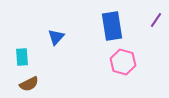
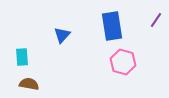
blue triangle: moved 6 px right, 2 px up
brown semicircle: rotated 144 degrees counterclockwise
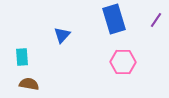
blue rectangle: moved 2 px right, 7 px up; rotated 8 degrees counterclockwise
pink hexagon: rotated 15 degrees counterclockwise
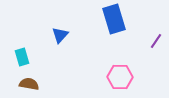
purple line: moved 21 px down
blue triangle: moved 2 px left
cyan rectangle: rotated 12 degrees counterclockwise
pink hexagon: moved 3 px left, 15 px down
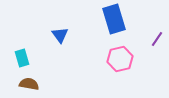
blue triangle: rotated 18 degrees counterclockwise
purple line: moved 1 px right, 2 px up
cyan rectangle: moved 1 px down
pink hexagon: moved 18 px up; rotated 15 degrees counterclockwise
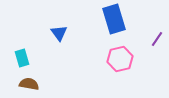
blue triangle: moved 1 px left, 2 px up
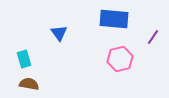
blue rectangle: rotated 68 degrees counterclockwise
purple line: moved 4 px left, 2 px up
cyan rectangle: moved 2 px right, 1 px down
